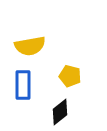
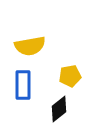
yellow pentagon: rotated 25 degrees counterclockwise
black diamond: moved 1 px left, 3 px up
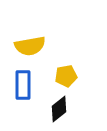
yellow pentagon: moved 4 px left
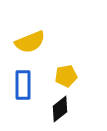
yellow semicircle: moved 4 px up; rotated 12 degrees counterclockwise
black diamond: moved 1 px right
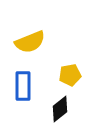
yellow pentagon: moved 4 px right, 1 px up
blue rectangle: moved 1 px down
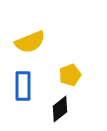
yellow pentagon: rotated 10 degrees counterclockwise
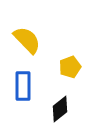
yellow semicircle: moved 3 px left, 2 px up; rotated 112 degrees counterclockwise
yellow pentagon: moved 8 px up
